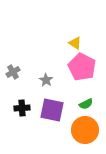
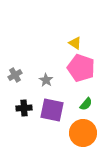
pink pentagon: moved 1 px left, 1 px down; rotated 8 degrees counterclockwise
gray cross: moved 2 px right, 3 px down
green semicircle: rotated 24 degrees counterclockwise
black cross: moved 2 px right
orange circle: moved 2 px left, 3 px down
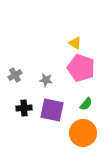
gray star: rotated 24 degrees counterclockwise
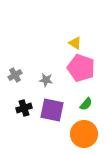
black cross: rotated 14 degrees counterclockwise
orange circle: moved 1 px right, 1 px down
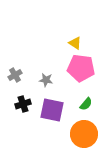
pink pentagon: rotated 12 degrees counterclockwise
black cross: moved 1 px left, 4 px up
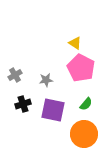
pink pentagon: rotated 20 degrees clockwise
gray star: rotated 16 degrees counterclockwise
purple square: moved 1 px right
